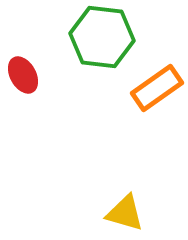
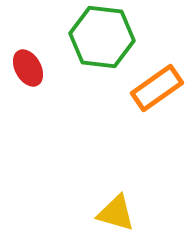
red ellipse: moved 5 px right, 7 px up
yellow triangle: moved 9 px left
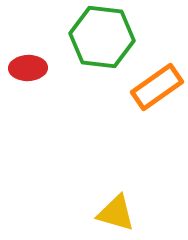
red ellipse: rotated 63 degrees counterclockwise
orange rectangle: moved 1 px up
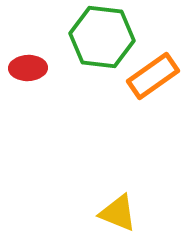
orange rectangle: moved 4 px left, 11 px up
yellow triangle: moved 2 px right; rotated 6 degrees clockwise
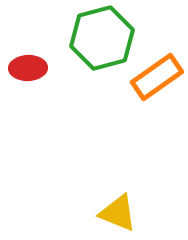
green hexagon: moved 1 px down; rotated 22 degrees counterclockwise
orange rectangle: moved 4 px right, 1 px down
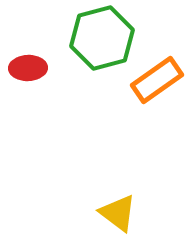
orange rectangle: moved 3 px down
yellow triangle: rotated 15 degrees clockwise
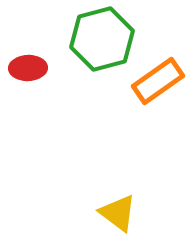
green hexagon: moved 1 px down
orange rectangle: moved 1 px right, 1 px down
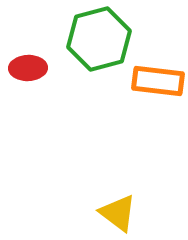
green hexagon: moved 3 px left
orange rectangle: rotated 42 degrees clockwise
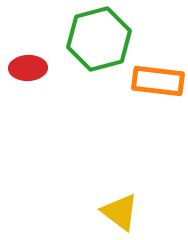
yellow triangle: moved 2 px right, 1 px up
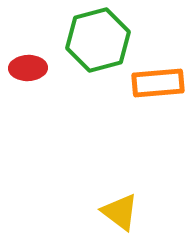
green hexagon: moved 1 px left, 1 px down
orange rectangle: moved 2 px down; rotated 12 degrees counterclockwise
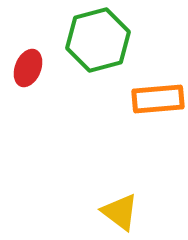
red ellipse: rotated 66 degrees counterclockwise
orange rectangle: moved 16 px down
